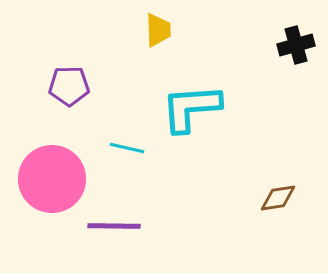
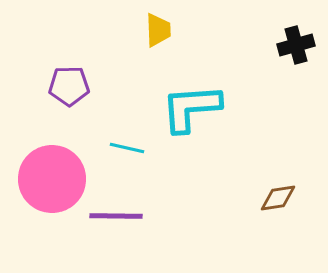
purple line: moved 2 px right, 10 px up
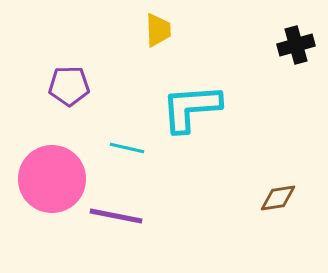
purple line: rotated 10 degrees clockwise
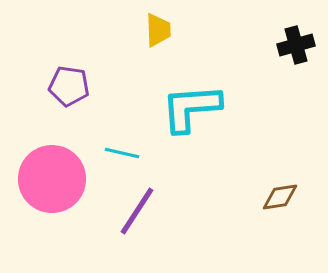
purple pentagon: rotated 9 degrees clockwise
cyan line: moved 5 px left, 5 px down
brown diamond: moved 2 px right, 1 px up
purple line: moved 21 px right, 5 px up; rotated 68 degrees counterclockwise
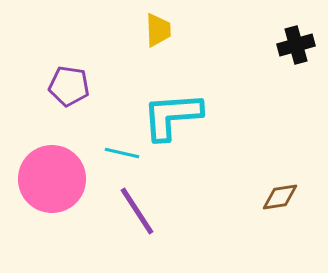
cyan L-shape: moved 19 px left, 8 px down
purple line: rotated 66 degrees counterclockwise
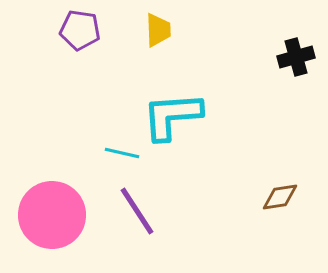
black cross: moved 12 px down
purple pentagon: moved 11 px right, 56 px up
pink circle: moved 36 px down
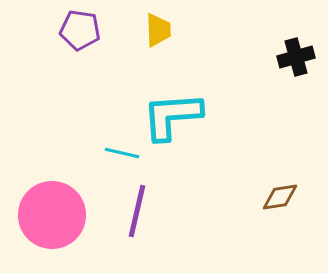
purple line: rotated 46 degrees clockwise
